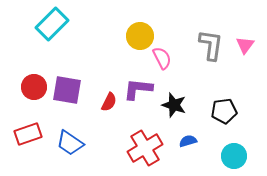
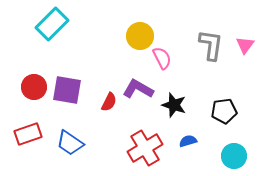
purple L-shape: rotated 24 degrees clockwise
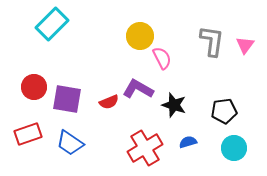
gray L-shape: moved 1 px right, 4 px up
purple square: moved 9 px down
red semicircle: rotated 42 degrees clockwise
blue semicircle: moved 1 px down
cyan circle: moved 8 px up
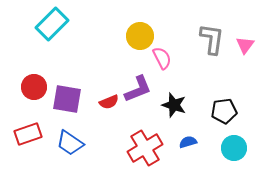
gray L-shape: moved 2 px up
purple L-shape: rotated 128 degrees clockwise
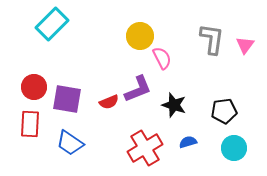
red rectangle: moved 2 px right, 10 px up; rotated 68 degrees counterclockwise
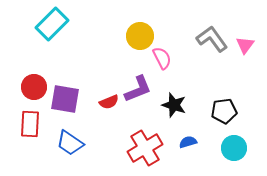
gray L-shape: rotated 44 degrees counterclockwise
purple square: moved 2 px left
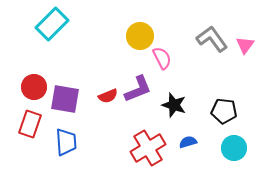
red semicircle: moved 1 px left, 6 px up
black pentagon: rotated 15 degrees clockwise
red rectangle: rotated 16 degrees clockwise
blue trapezoid: moved 4 px left, 1 px up; rotated 128 degrees counterclockwise
red cross: moved 3 px right
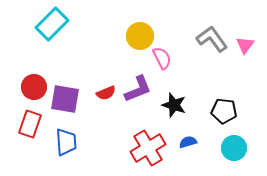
red semicircle: moved 2 px left, 3 px up
